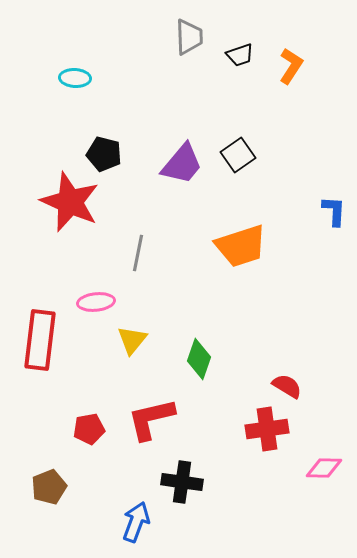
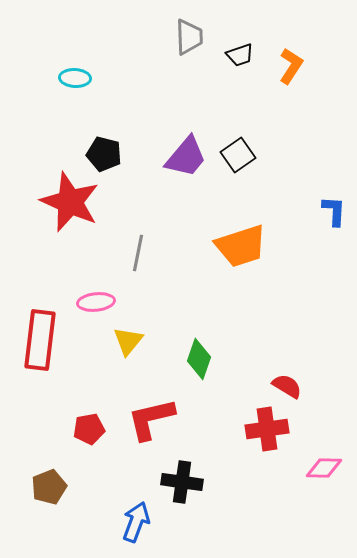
purple trapezoid: moved 4 px right, 7 px up
yellow triangle: moved 4 px left, 1 px down
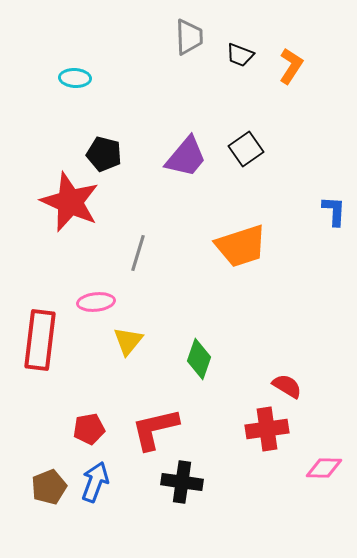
black trapezoid: rotated 40 degrees clockwise
black square: moved 8 px right, 6 px up
gray line: rotated 6 degrees clockwise
red L-shape: moved 4 px right, 10 px down
blue arrow: moved 41 px left, 40 px up
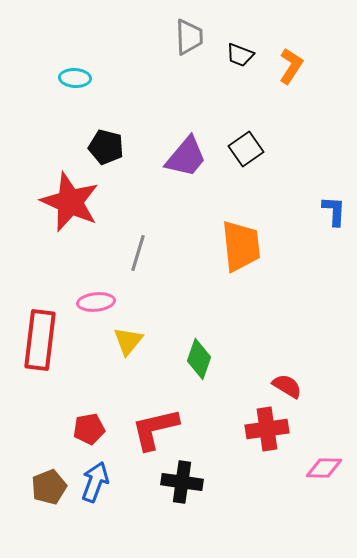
black pentagon: moved 2 px right, 7 px up
orange trapezoid: rotated 78 degrees counterclockwise
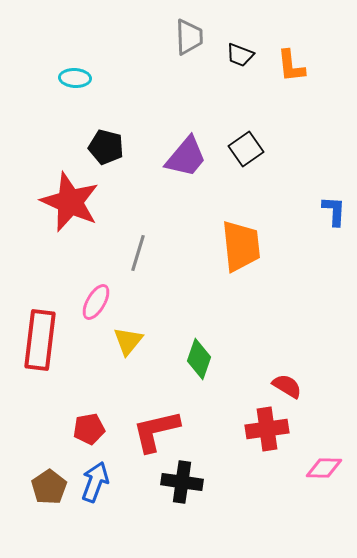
orange L-shape: rotated 141 degrees clockwise
pink ellipse: rotated 54 degrees counterclockwise
red L-shape: moved 1 px right, 2 px down
brown pentagon: rotated 12 degrees counterclockwise
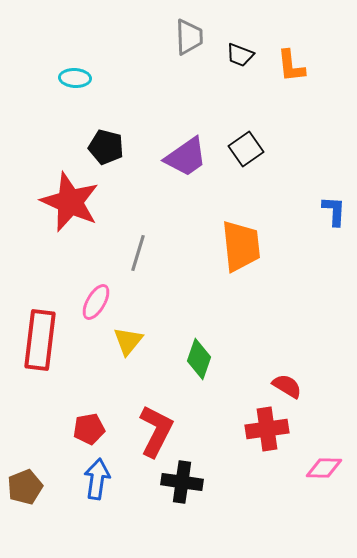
purple trapezoid: rotated 15 degrees clockwise
red L-shape: rotated 130 degrees clockwise
blue arrow: moved 2 px right, 3 px up; rotated 12 degrees counterclockwise
brown pentagon: moved 24 px left; rotated 12 degrees clockwise
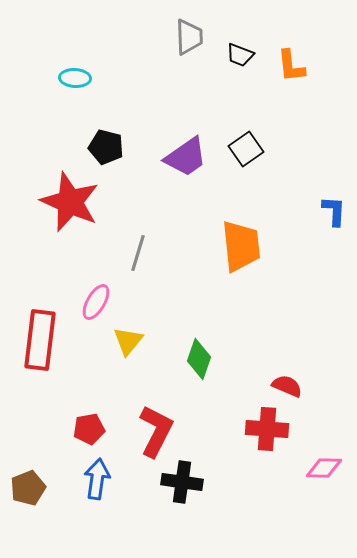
red semicircle: rotated 8 degrees counterclockwise
red cross: rotated 12 degrees clockwise
brown pentagon: moved 3 px right, 1 px down
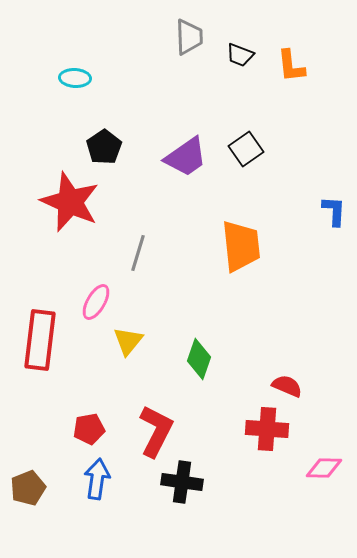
black pentagon: moved 2 px left; rotated 24 degrees clockwise
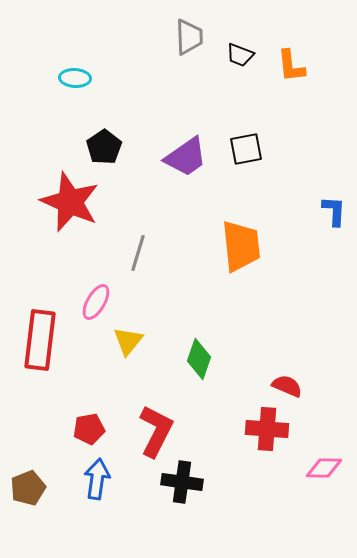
black square: rotated 24 degrees clockwise
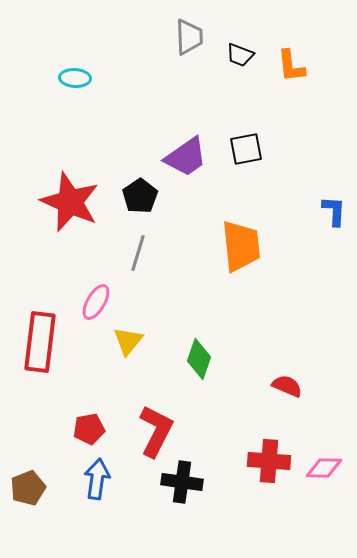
black pentagon: moved 36 px right, 49 px down
red rectangle: moved 2 px down
red cross: moved 2 px right, 32 px down
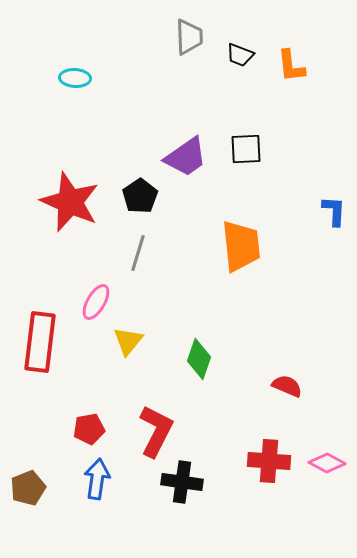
black square: rotated 8 degrees clockwise
pink diamond: moved 3 px right, 5 px up; rotated 27 degrees clockwise
